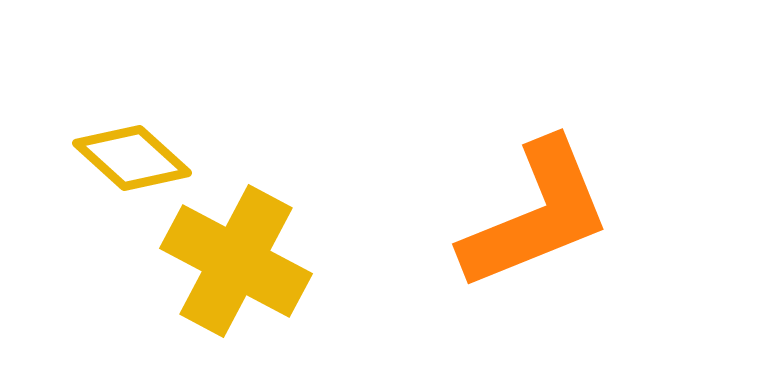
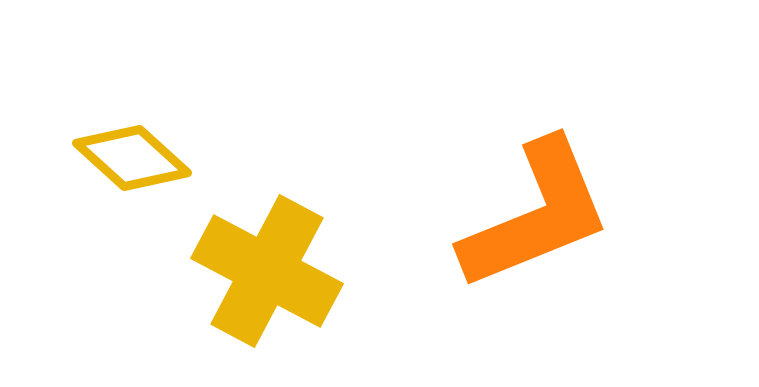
yellow cross: moved 31 px right, 10 px down
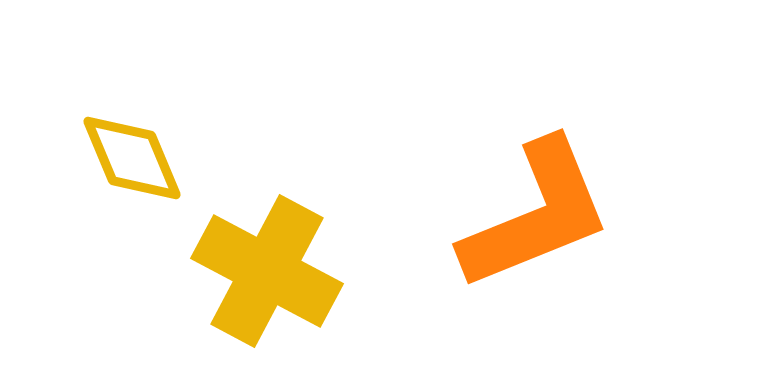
yellow diamond: rotated 25 degrees clockwise
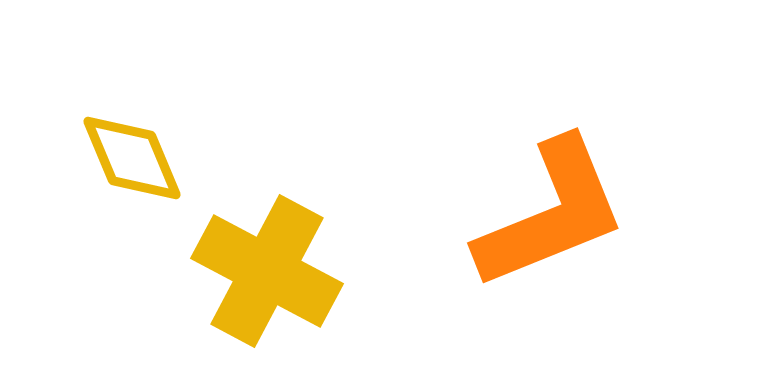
orange L-shape: moved 15 px right, 1 px up
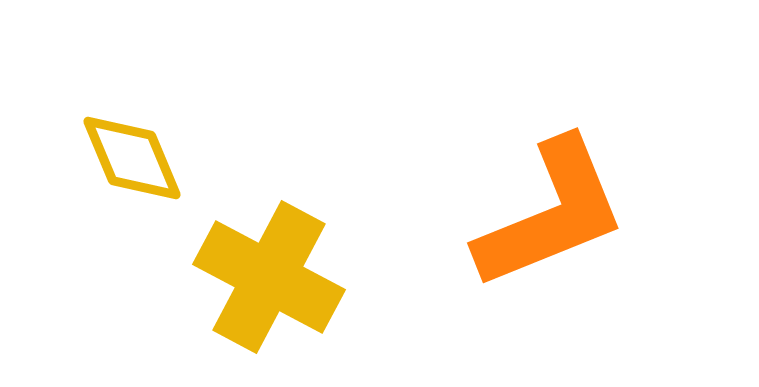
yellow cross: moved 2 px right, 6 px down
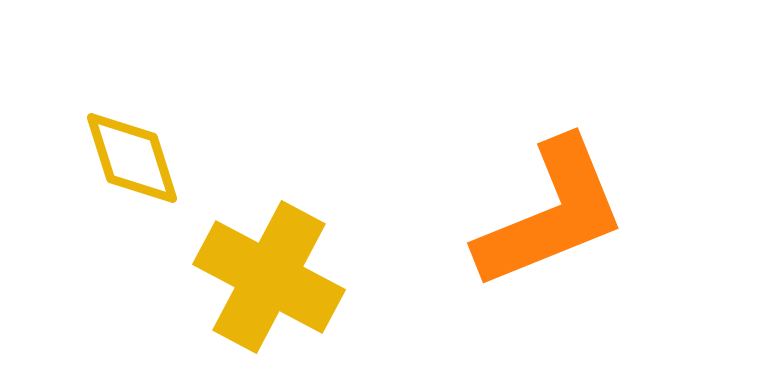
yellow diamond: rotated 5 degrees clockwise
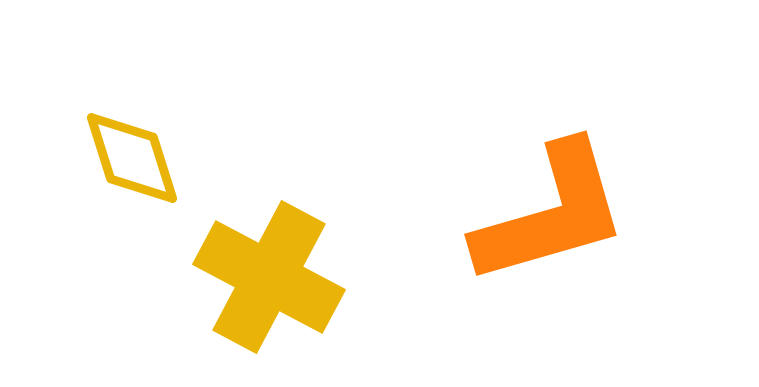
orange L-shape: rotated 6 degrees clockwise
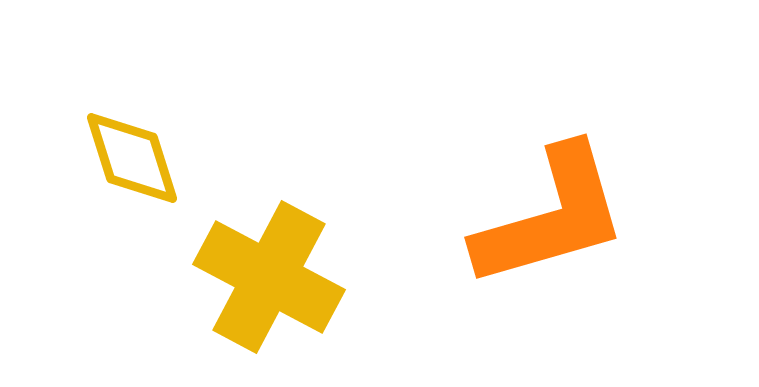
orange L-shape: moved 3 px down
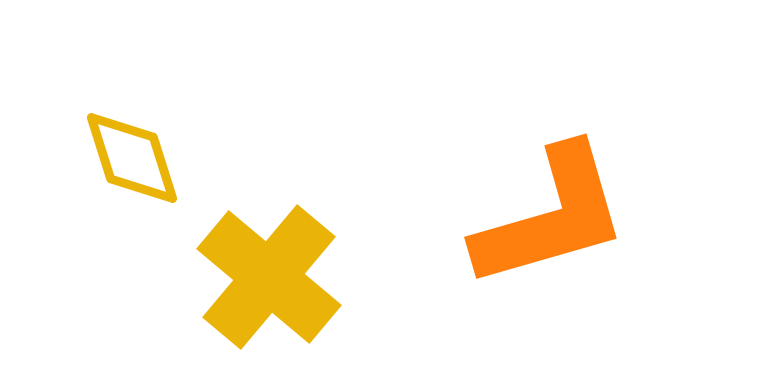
yellow cross: rotated 12 degrees clockwise
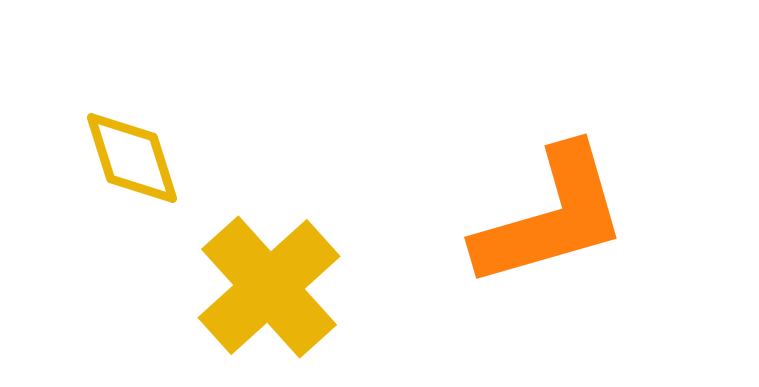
yellow cross: moved 10 px down; rotated 8 degrees clockwise
